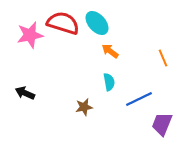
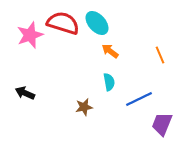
pink star: rotated 8 degrees counterclockwise
orange line: moved 3 px left, 3 px up
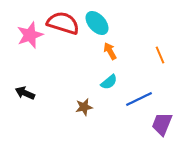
orange arrow: rotated 24 degrees clockwise
cyan semicircle: rotated 60 degrees clockwise
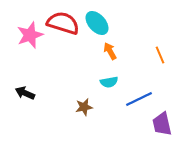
cyan semicircle: rotated 30 degrees clockwise
purple trapezoid: rotated 35 degrees counterclockwise
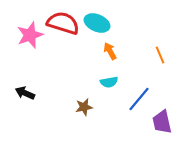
cyan ellipse: rotated 25 degrees counterclockwise
blue line: rotated 24 degrees counterclockwise
purple trapezoid: moved 2 px up
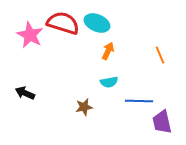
pink star: rotated 24 degrees counterclockwise
orange arrow: moved 2 px left; rotated 54 degrees clockwise
blue line: moved 2 px down; rotated 52 degrees clockwise
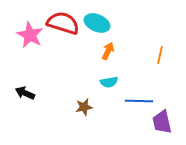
orange line: rotated 36 degrees clockwise
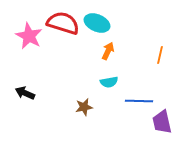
pink star: moved 1 px left, 1 px down
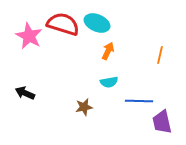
red semicircle: moved 1 px down
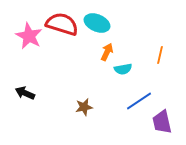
red semicircle: moved 1 px left
orange arrow: moved 1 px left, 1 px down
cyan semicircle: moved 14 px right, 13 px up
blue line: rotated 36 degrees counterclockwise
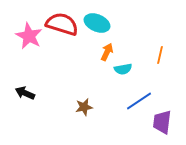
purple trapezoid: rotated 20 degrees clockwise
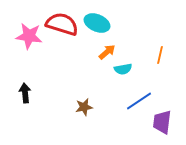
pink star: rotated 20 degrees counterclockwise
orange arrow: rotated 24 degrees clockwise
black arrow: rotated 60 degrees clockwise
